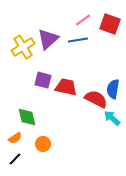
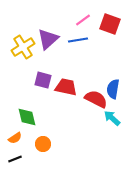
black line: rotated 24 degrees clockwise
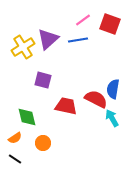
red trapezoid: moved 19 px down
cyan arrow: rotated 18 degrees clockwise
orange circle: moved 1 px up
black line: rotated 56 degrees clockwise
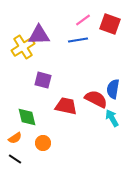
purple triangle: moved 9 px left, 4 px up; rotated 40 degrees clockwise
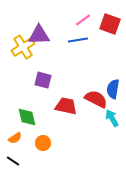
black line: moved 2 px left, 2 px down
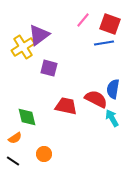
pink line: rotated 14 degrees counterclockwise
purple triangle: rotated 35 degrees counterclockwise
blue line: moved 26 px right, 3 px down
purple square: moved 6 px right, 12 px up
orange circle: moved 1 px right, 11 px down
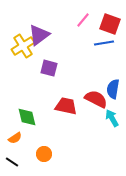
yellow cross: moved 1 px up
black line: moved 1 px left, 1 px down
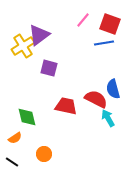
blue semicircle: rotated 24 degrees counterclockwise
cyan arrow: moved 4 px left
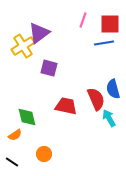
pink line: rotated 21 degrees counterclockwise
red square: rotated 20 degrees counterclockwise
purple triangle: moved 2 px up
red semicircle: rotated 40 degrees clockwise
cyan arrow: moved 1 px right
orange semicircle: moved 3 px up
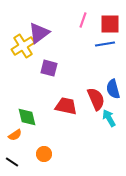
blue line: moved 1 px right, 1 px down
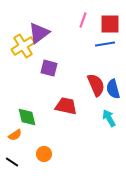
red semicircle: moved 14 px up
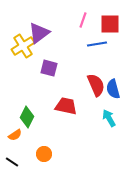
blue line: moved 8 px left
green diamond: rotated 40 degrees clockwise
